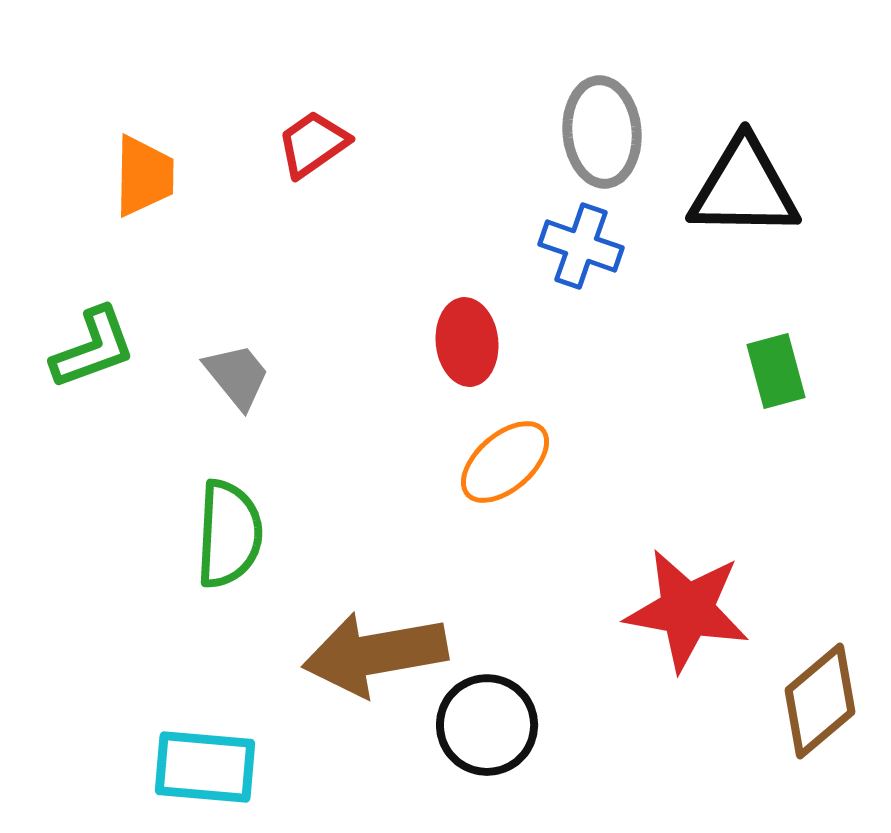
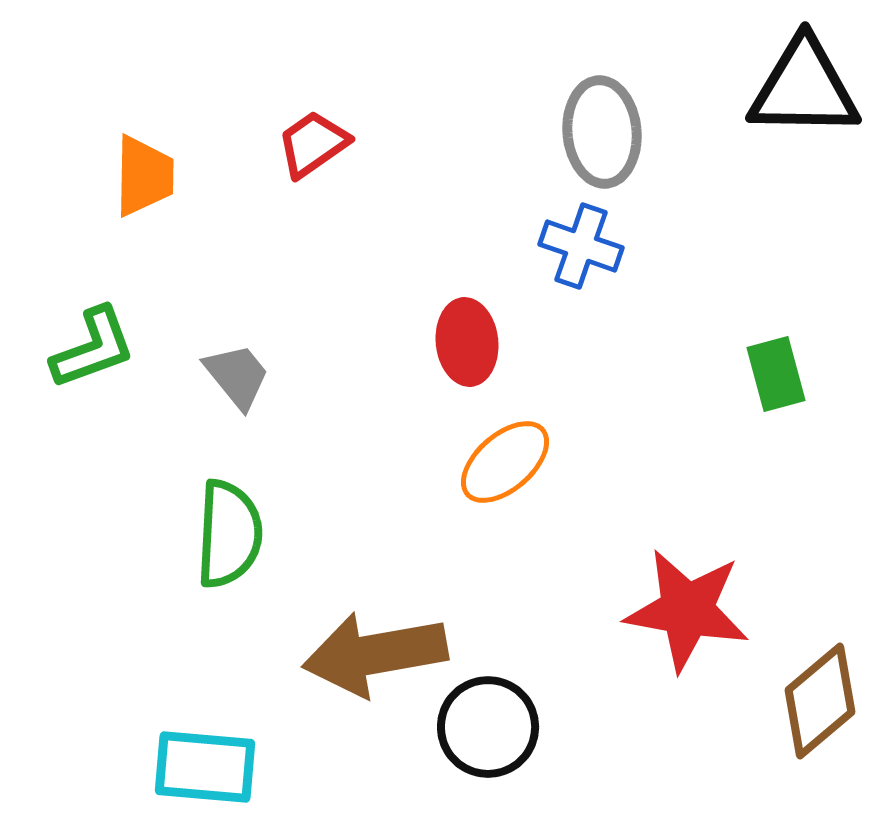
black triangle: moved 60 px right, 100 px up
green rectangle: moved 3 px down
black circle: moved 1 px right, 2 px down
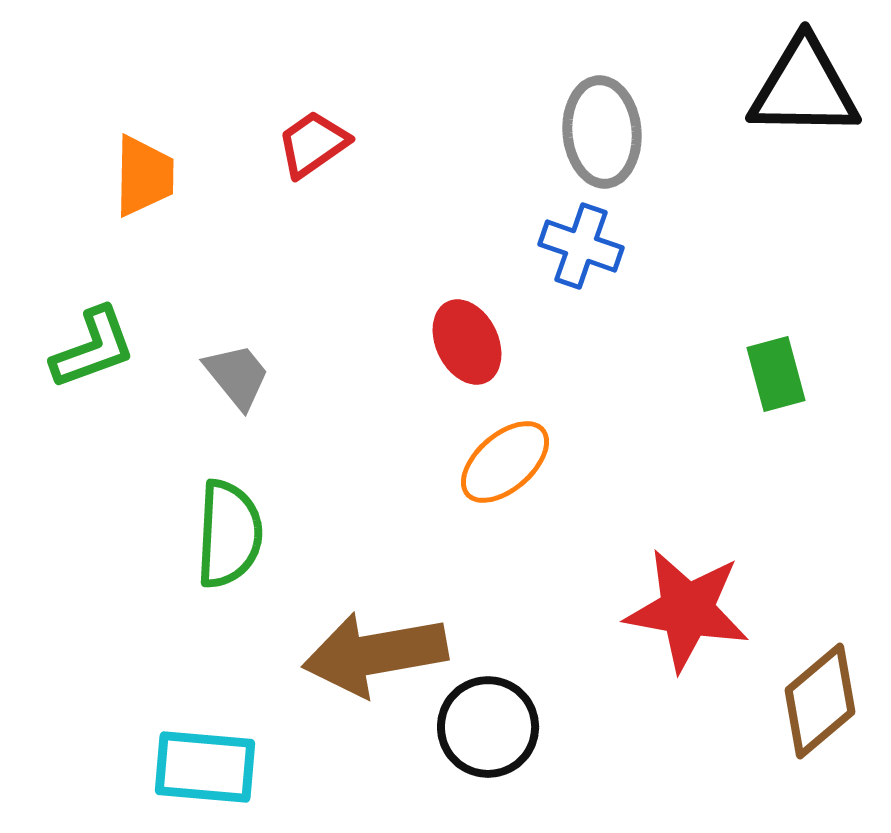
red ellipse: rotated 20 degrees counterclockwise
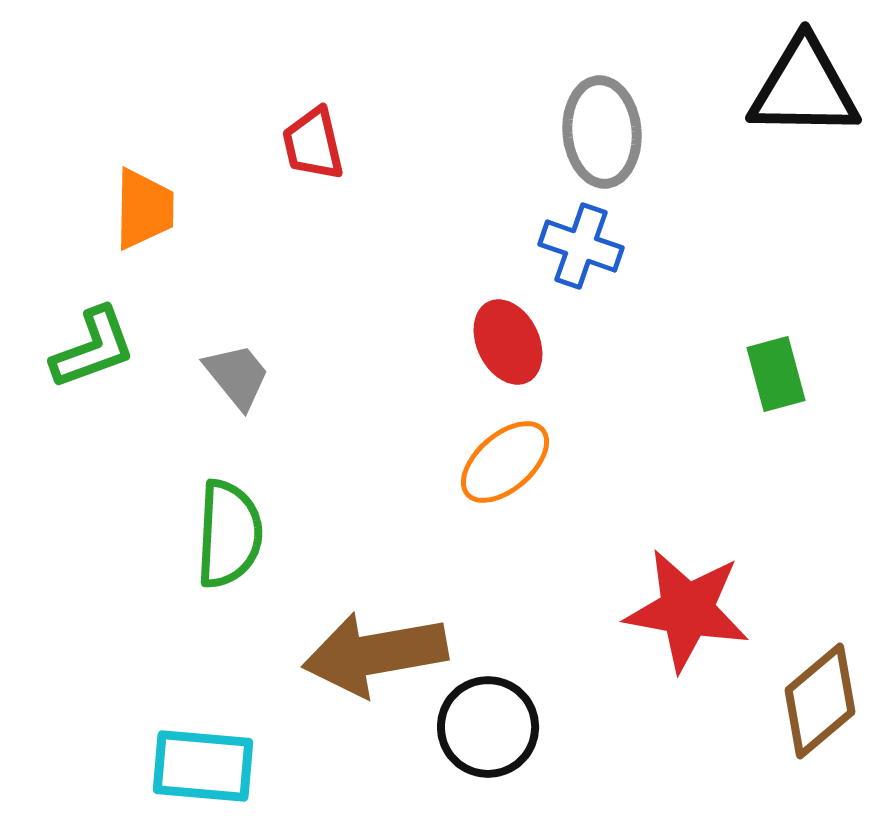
red trapezoid: rotated 68 degrees counterclockwise
orange trapezoid: moved 33 px down
red ellipse: moved 41 px right
cyan rectangle: moved 2 px left, 1 px up
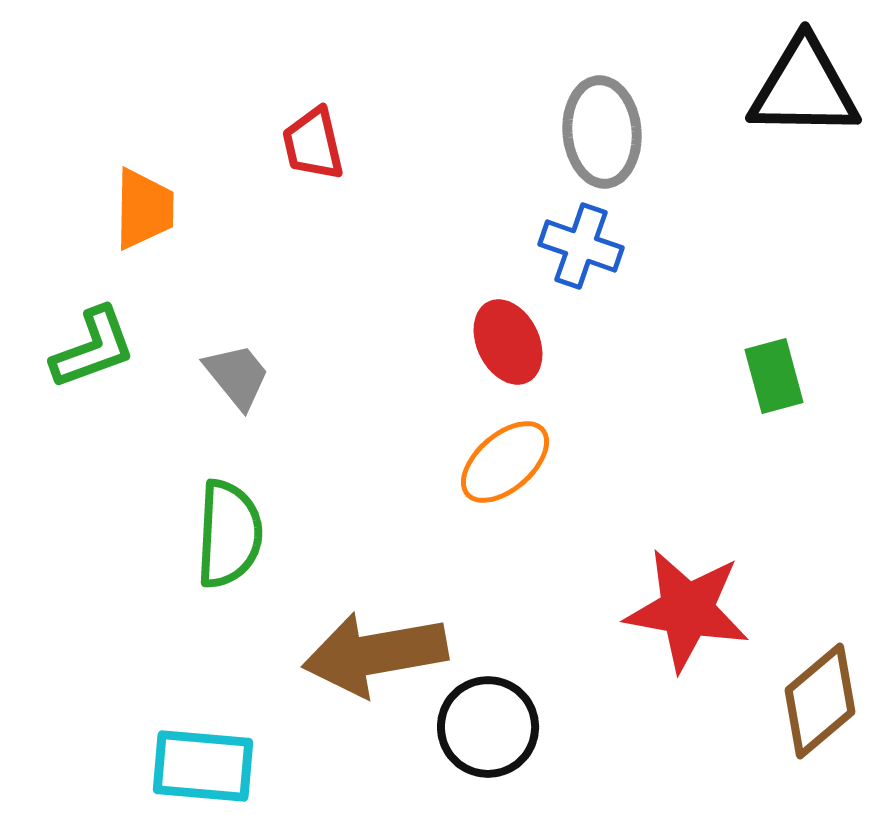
green rectangle: moved 2 px left, 2 px down
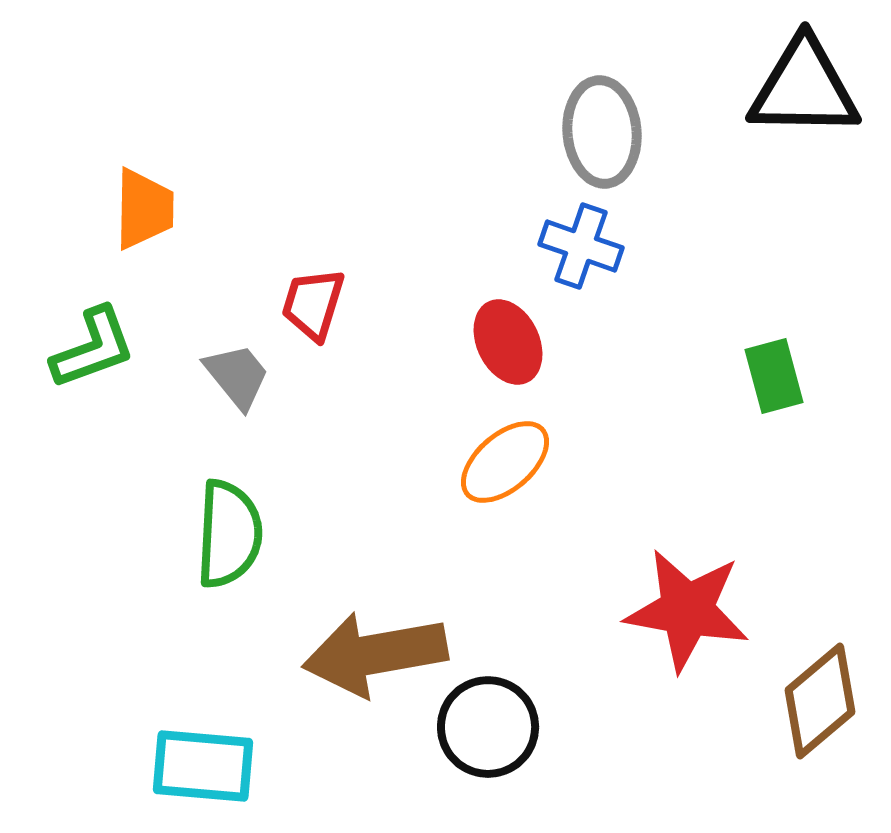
red trapezoid: moved 160 px down; rotated 30 degrees clockwise
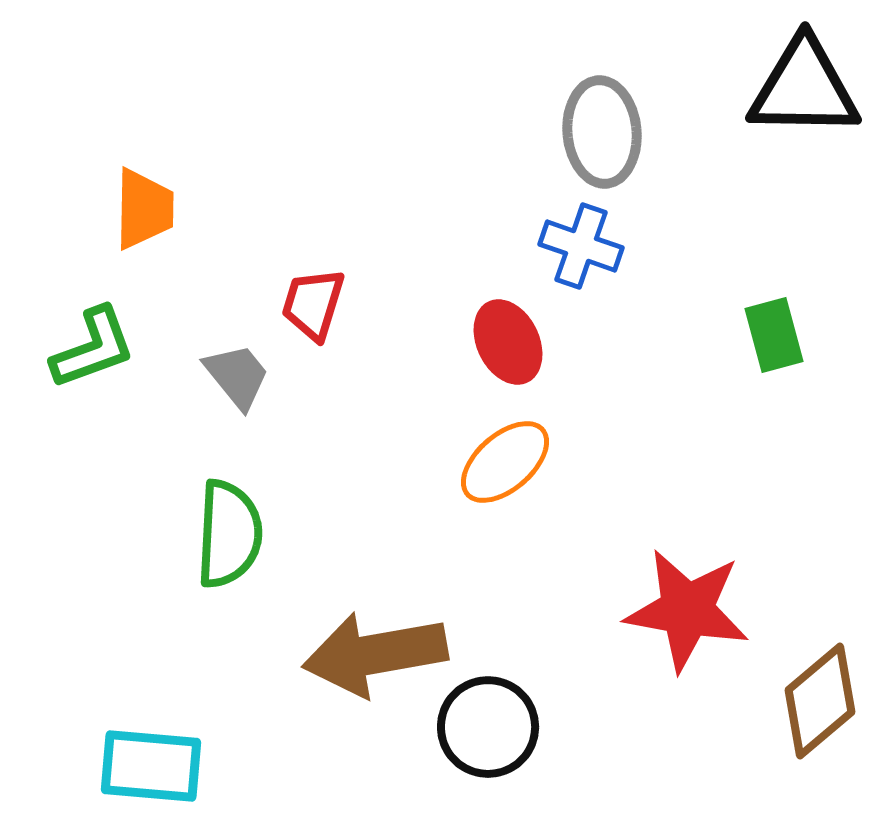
green rectangle: moved 41 px up
cyan rectangle: moved 52 px left
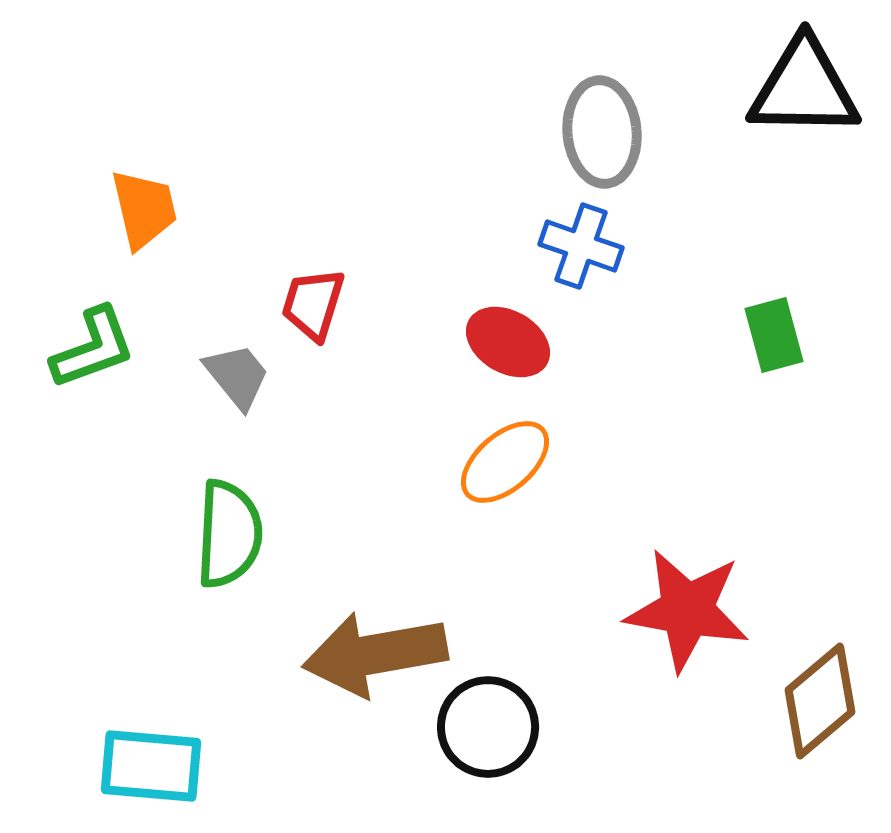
orange trapezoid: rotated 14 degrees counterclockwise
red ellipse: rotated 34 degrees counterclockwise
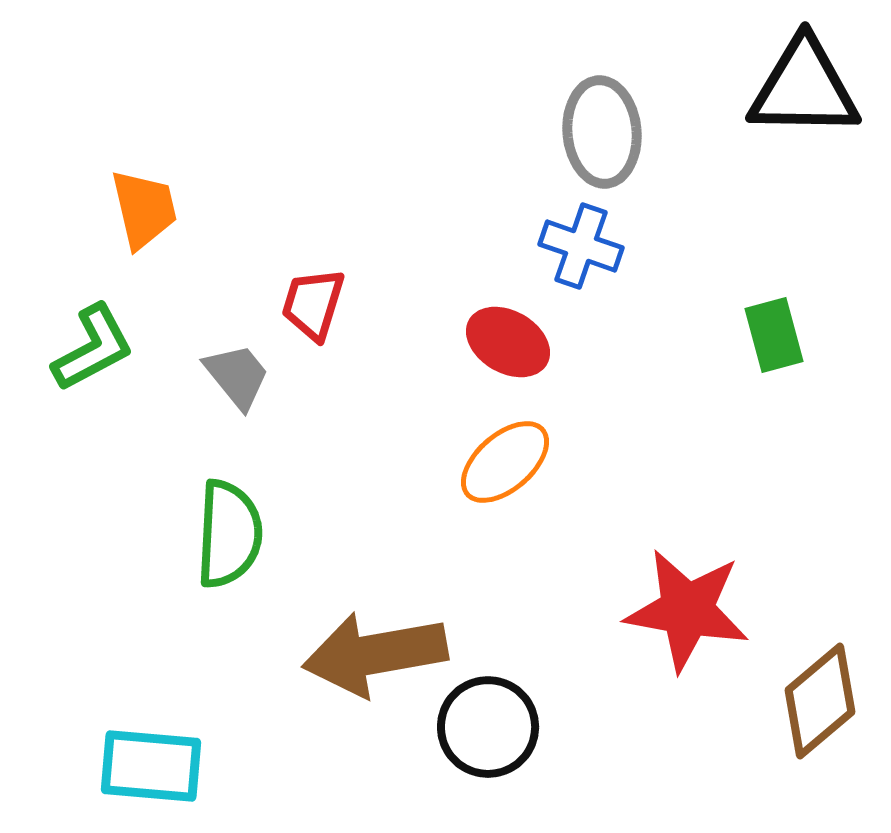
green L-shape: rotated 8 degrees counterclockwise
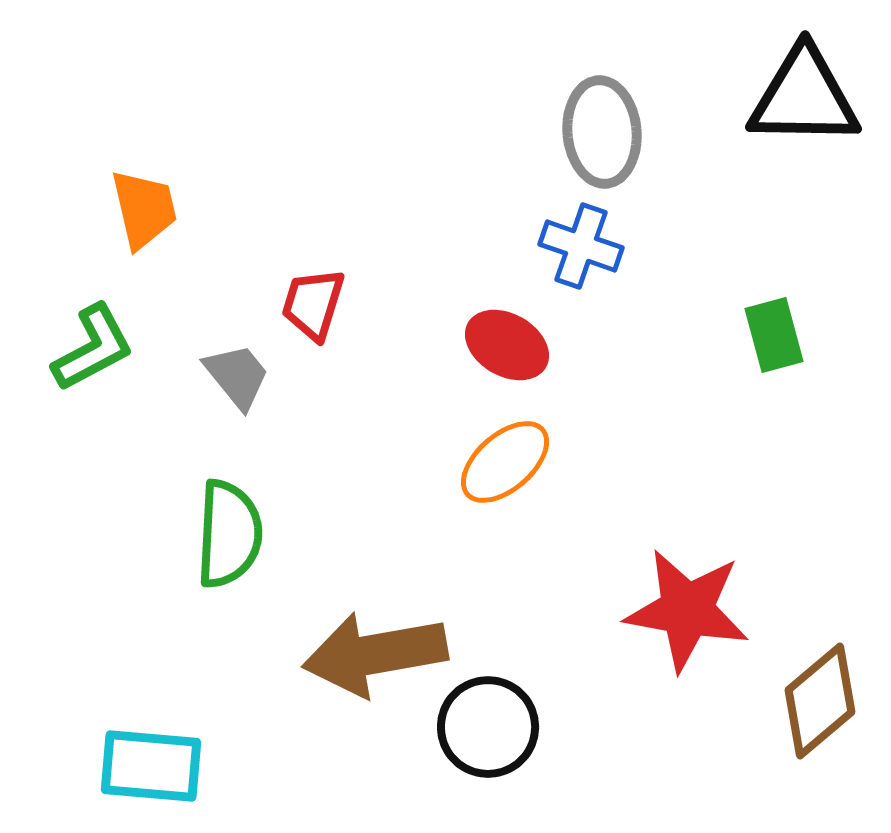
black triangle: moved 9 px down
red ellipse: moved 1 px left, 3 px down
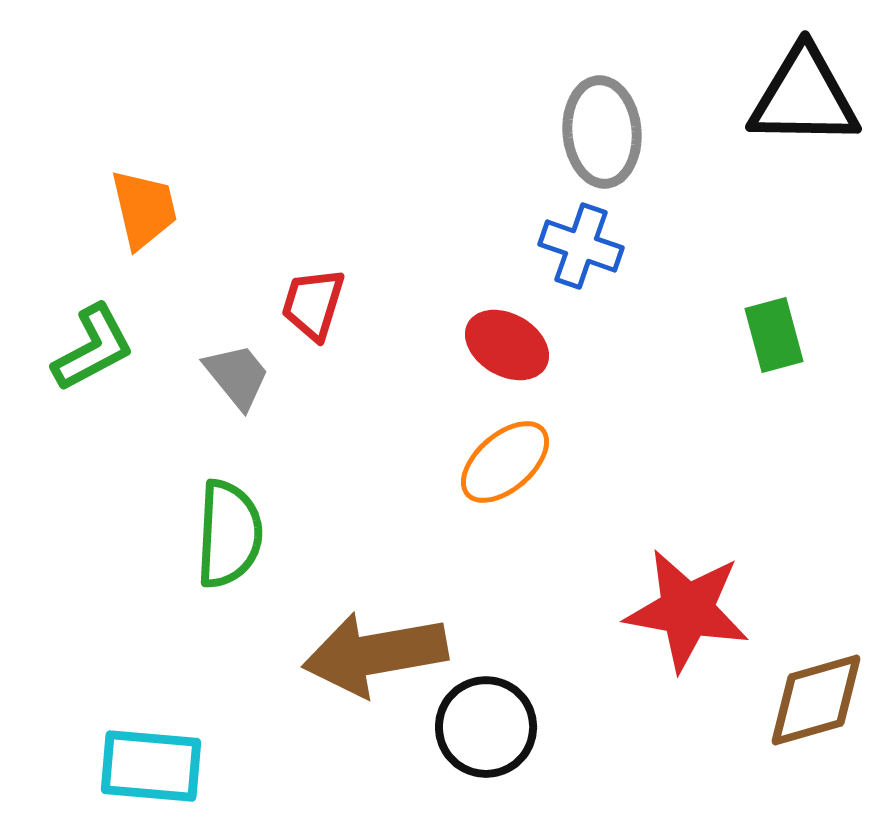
brown diamond: moved 4 px left, 1 px up; rotated 24 degrees clockwise
black circle: moved 2 px left
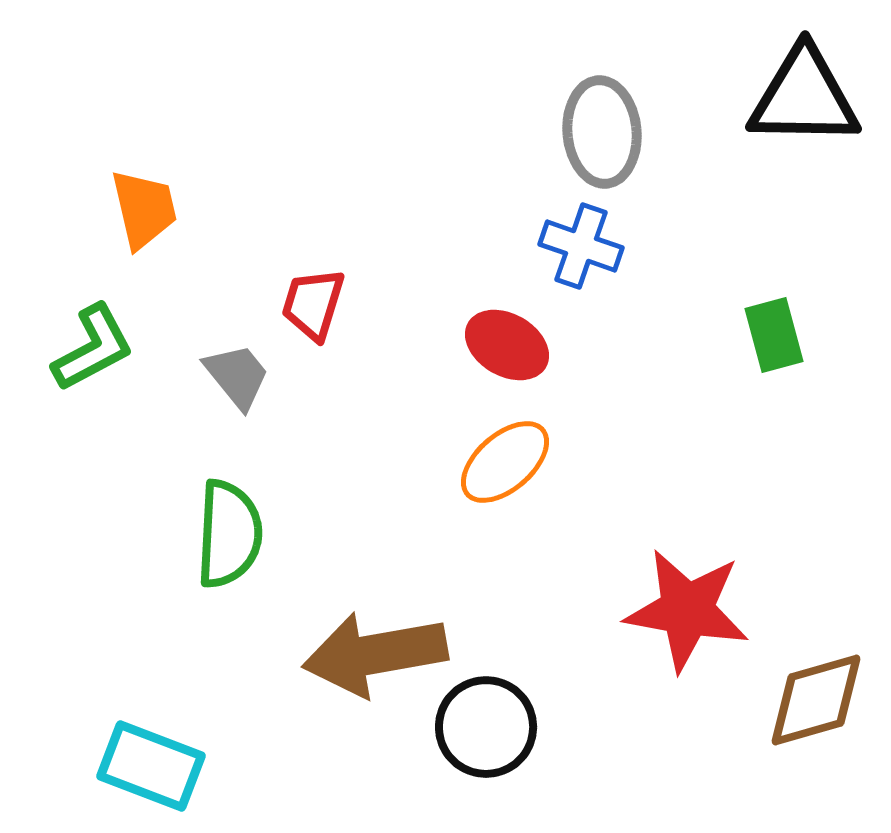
cyan rectangle: rotated 16 degrees clockwise
